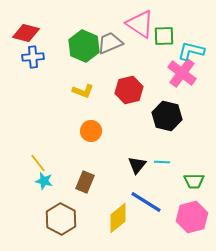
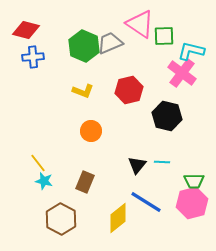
red diamond: moved 3 px up
pink hexagon: moved 14 px up
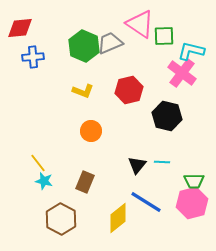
red diamond: moved 6 px left, 2 px up; rotated 20 degrees counterclockwise
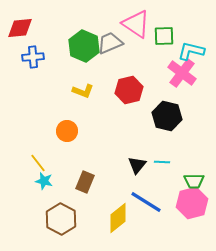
pink triangle: moved 4 px left
orange circle: moved 24 px left
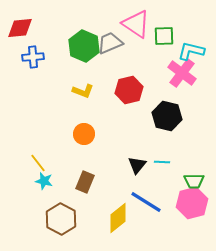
orange circle: moved 17 px right, 3 px down
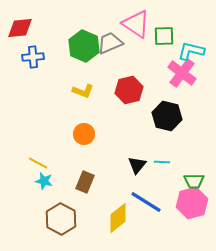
yellow line: rotated 24 degrees counterclockwise
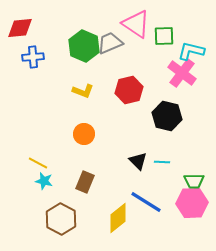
black triangle: moved 1 px right, 4 px up; rotated 24 degrees counterclockwise
pink hexagon: rotated 12 degrees clockwise
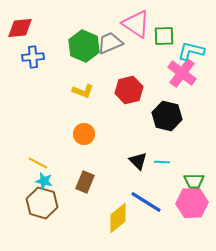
brown hexagon: moved 19 px left, 16 px up; rotated 12 degrees counterclockwise
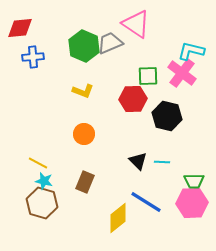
green square: moved 16 px left, 40 px down
red hexagon: moved 4 px right, 9 px down; rotated 12 degrees clockwise
